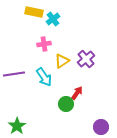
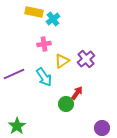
purple line: rotated 15 degrees counterclockwise
purple circle: moved 1 px right, 1 px down
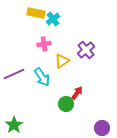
yellow rectangle: moved 2 px right, 1 px down
purple cross: moved 9 px up
cyan arrow: moved 2 px left
green star: moved 3 px left, 1 px up
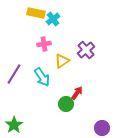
purple line: rotated 35 degrees counterclockwise
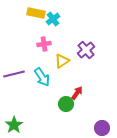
purple line: rotated 45 degrees clockwise
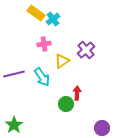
yellow rectangle: rotated 24 degrees clockwise
red arrow: rotated 32 degrees counterclockwise
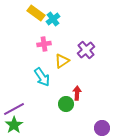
purple line: moved 35 px down; rotated 15 degrees counterclockwise
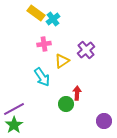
purple circle: moved 2 px right, 7 px up
